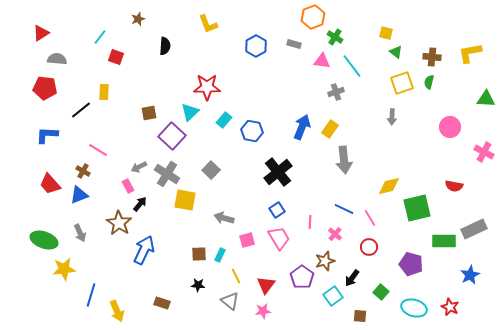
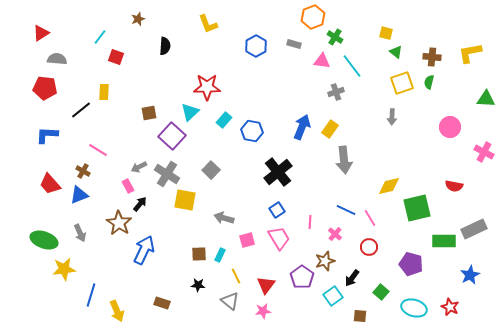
blue line at (344, 209): moved 2 px right, 1 px down
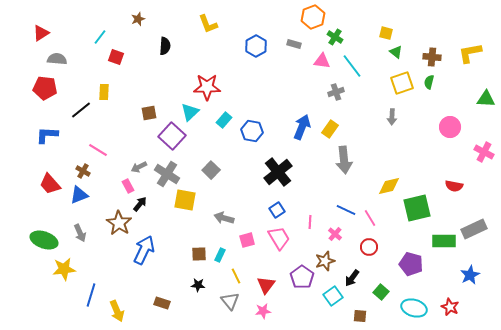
gray triangle at (230, 301): rotated 12 degrees clockwise
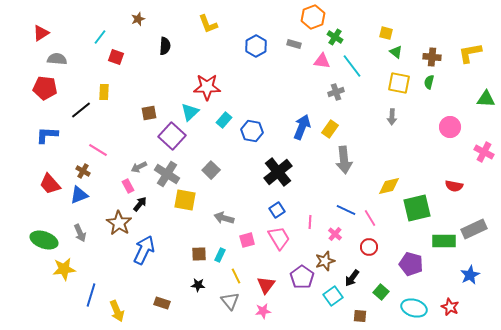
yellow square at (402, 83): moved 3 px left; rotated 30 degrees clockwise
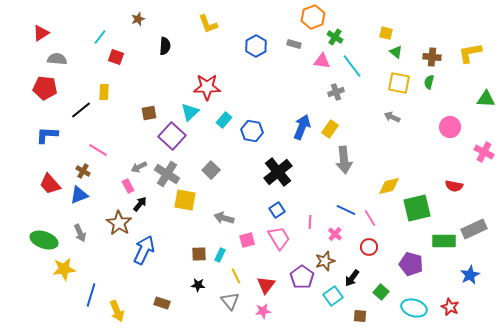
gray arrow at (392, 117): rotated 112 degrees clockwise
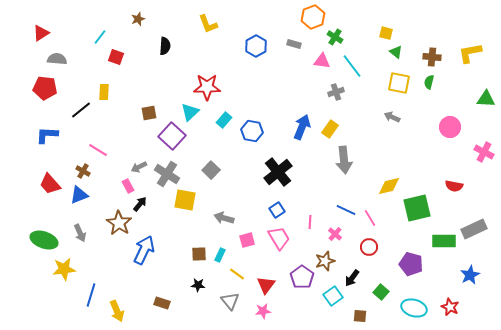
yellow line at (236, 276): moved 1 px right, 2 px up; rotated 28 degrees counterclockwise
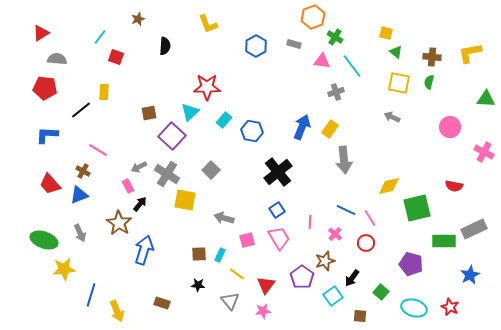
red circle at (369, 247): moved 3 px left, 4 px up
blue arrow at (144, 250): rotated 8 degrees counterclockwise
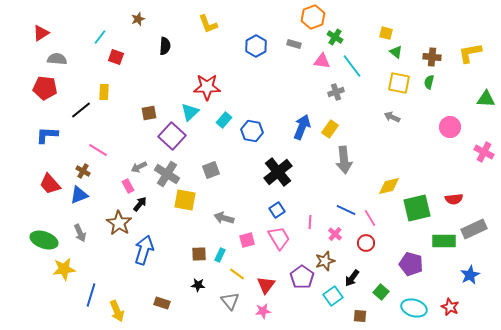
gray square at (211, 170): rotated 24 degrees clockwise
red semicircle at (454, 186): moved 13 px down; rotated 18 degrees counterclockwise
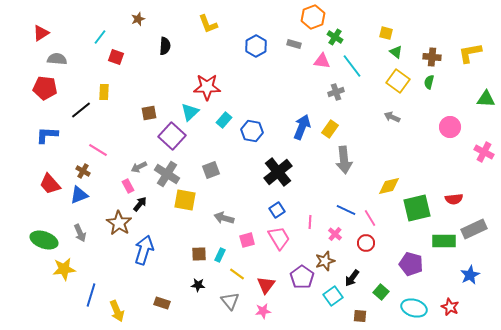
yellow square at (399, 83): moved 1 px left, 2 px up; rotated 25 degrees clockwise
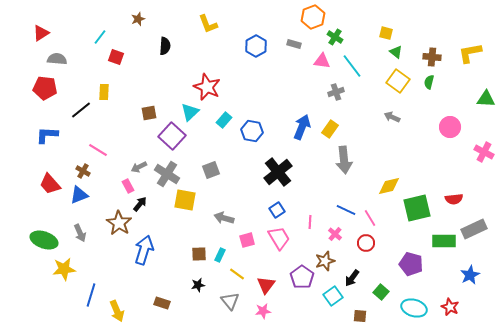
red star at (207, 87): rotated 24 degrees clockwise
black star at (198, 285): rotated 16 degrees counterclockwise
